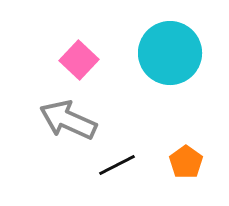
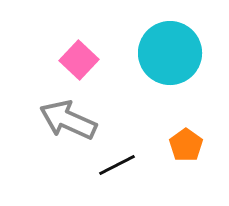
orange pentagon: moved 17 px up
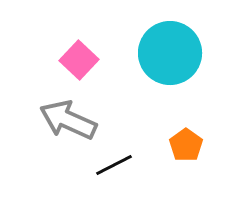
black line: moved 3 px left
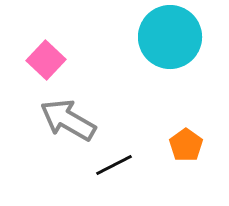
cyan circle: moved 16 px up
pink square: moved 33 px left
gray arrow: rotated 6 degrees clockwise
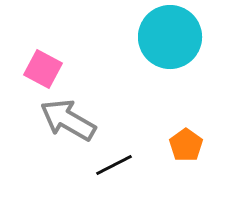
pink square: moved 3 px left, 9 px down; rotated 15 degrees counterclockwise
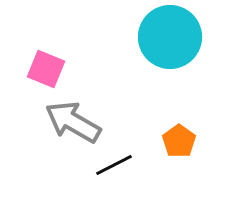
pink square: moved 3 px right; rotated 6 degrees counterclockwise
gray arrow: moved 5 px right, 2 px down
orange pentagon: moved 7 px left, 4 px up
